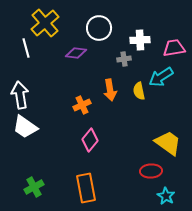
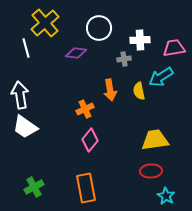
orange cross: moved 3 px right, 4 px down
yellow trapezoid: moved 13 px left, 3 px up; rotated 44 degrees counterclockwise
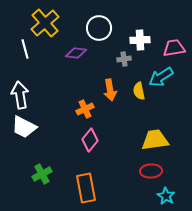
white line: moved 1 px left, 1 px down
white trapezoid: moved 1 px left; rotated 8 degrees counterclockwise
green cross: moved 8 px right, 13 px up
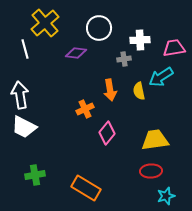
pink diamond: moved 17 px right, 7 px up
green cross: moved 7 px left, 1 px down; rotated 18 degrees clockwise
orange rectangle: rotated 48 degrees counterclockwise
cyan star: rotated 24 degrees clockwise
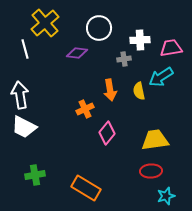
pink trapezoid: moved 3 px left
purple diamond: moved 1 px right
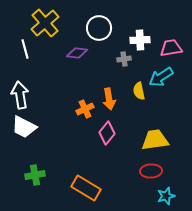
orange arrow: moved 1 px left, 9 px down
